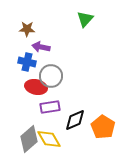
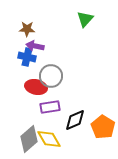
purple arrow: moved 6 px left, 1 px up
blue cross: moved 5 px up
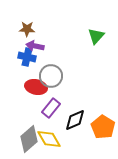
green triangle: moved 11 px right, 17 px down
purple rectangle: moved 1 px right, 1 px down; rotated 42 degrees counterclockwise
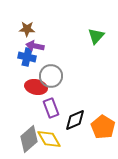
purple rectangle: rotated 60 degrees counterclockwise
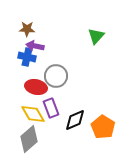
gray circle: moved 5 px right
yellow diamond: moved 16 px left, 25 px up
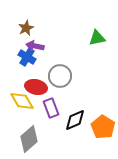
brown star: moved 1 px left, 1 px up; rotated 28 degrees counterclockwise
green triangle: moved 1 px right, 2 px down; rotated 36 degrees clockwise
blue cross: rotated 18 degrees clockwise
gray circle: moved 4 px right
yellow diamond: moved 11 px left, 13 px up
